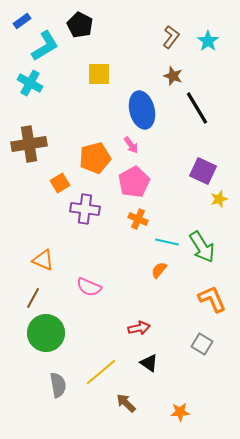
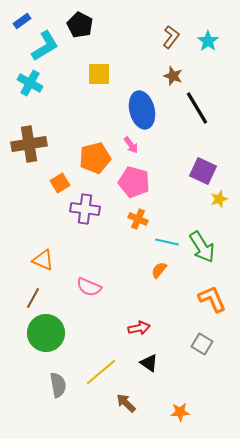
pink pentagon: rotated 28 degrees counterclockwise
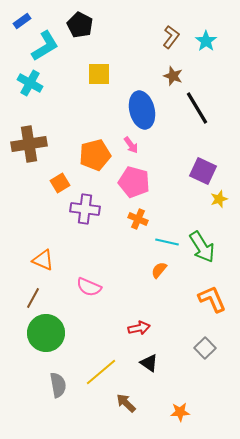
cyan star: moved 2 px left
orange pentagon: moved 3 px up
gray square: moved 3 px right, 4 px down; rotated 15 degrees clockwise
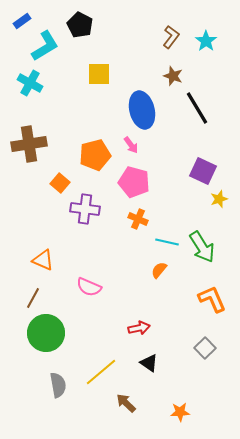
orange square: rotated 18 degrees counterclockwise
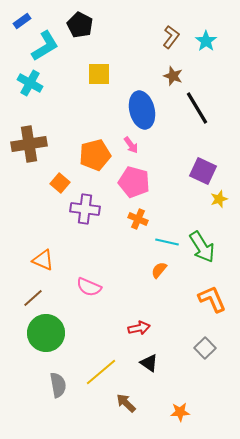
brown line: rotated 20 degrees clockwise
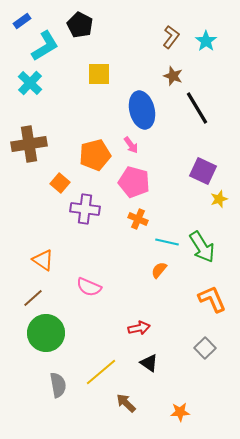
cyan cross: rotated 15 degrees clockwise
orange triangle: rotated 10 degrees clockwise
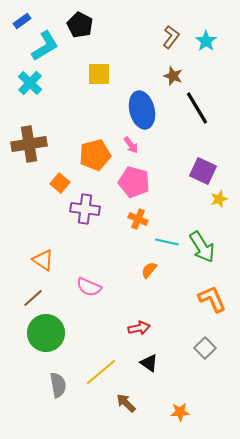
orange semicircle: moved 10 px left
